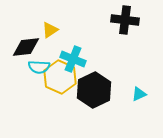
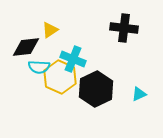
black cross: moved 1 px left, 8 px down
black hexagon: moved 2 px right, 1 px up
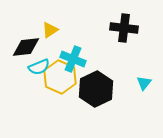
cyan semicircle: rotated 25 degrees counterclockwise
cyan triangle: moved 5 px right, 11 px up; rotated 28 degrees counterclockwise
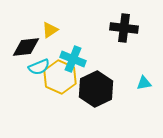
cyan triangle: rotated 42 degrees clockwise
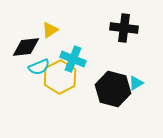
yellow hexagon: rotated 8 degrees clockwise
cyan triangle: moved 8 px left; rotated 21 degrees counterclockwise
black hexagon: moved 17 px right; rotated 20 degrees counterclockwise
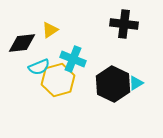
black cross: moved 4 px up
black diamond: moved 4 px left, 4 px up
yellow hexagon: moved 2 px left, 3 px down; rotated 12 degrees clockwise
black hexagon: moved 5 px up; rotated 12 degrees clockwise
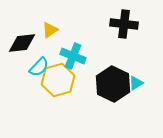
cyan cross: moved 3 px up
cyan semicircle: rotated 25 degrees counterclockwise
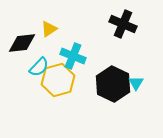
black cross: moved 1 px left; rotated 16 degrees clockwise
yellow triangle: moved 1 px left, 1 px up
cyan triangle: rotated 28 degrees counterclockwise
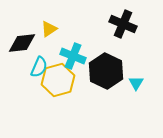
cyan semicircle: rotated 20 degrees counterclockwise
black hexagon: moved 7 px left, 13 px up
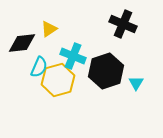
black hexagon: rotated 16 degrees clockwise
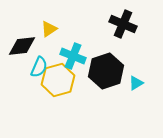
black diamond: moved 3 px down
cyan triangle: rotated 28 degrees clockwise
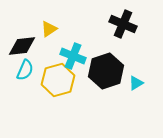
cyan semicircle: moved 14 px left, 3 px down
